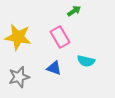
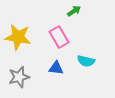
pink rectangle: moved 1 px left
blue triangle: moved 2 px right; rotated 14 degrees counterclockwise
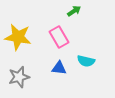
blue triangle: moved 3 px right
